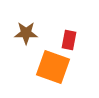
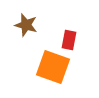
brown star: moved 8 px up; rotated 15 degrees clockwise
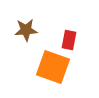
brown star: moved 5 px down; rotated 20 degrees counterclockwise
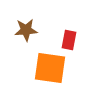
orange square: moved 3 px left, 1 px down; rotated 12 degrees counterclockwise
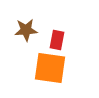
red rectangle: moved 12 px left
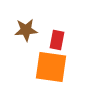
orange square: moved 1 px right, 1 px up
